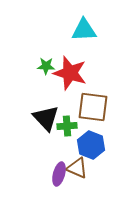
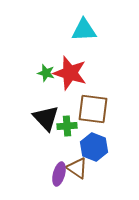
green star: moved 7 px down; rotated 12 degrees clockwise
brown square: moved 2 px down
blue hexagon: moved 3 px right, 2 px down
brown triangle: rotated 10 degrees clockwise
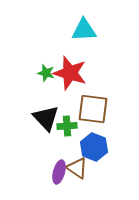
purple ellipse: moved 2 px up
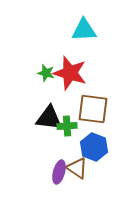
black triangle: moved 3 px right; rotated 40 degrees counterclockwise
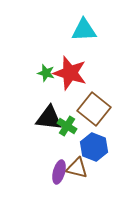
brown square: moved 1 px right; rotated 32 degrees clockwise
green cross: rotated 36 degrees clockwise
brown triangle: rotated 20 degrees counterclockwise
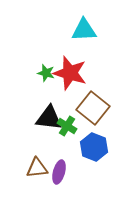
brown square: moved 1 px left, 1 px up
brown triangle: moved 40 px left; rotated 20 degrees counterclockwise
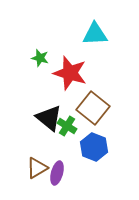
cyan triangle: moved 11 px right, 4 px down
green star: moved 6 px left, 15 px up
black triangle: rotated 32 degrees clockwise
brown triangle: rotated 25 degrees counterclockwise
purple ellipse: moved 2 px left, 1 px down
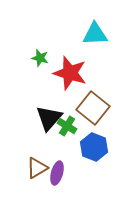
black triangle: rotated 32 degrees clockwise
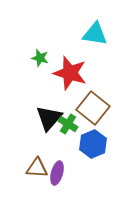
cyan triangle: rotated 12 degrees clockwise
green cross: moved 1 px right, 2 px up
blue hexagon: moved 1 px left, 3 px up; rotated 16 degrees clockwise
brown triangle: rotated 35 degrees clockwise
